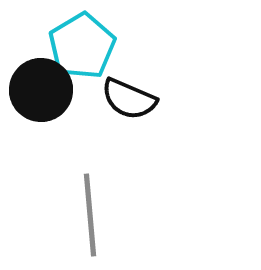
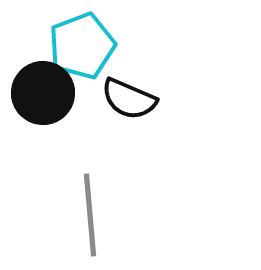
cyan pentagon: rotated 10 degrees clockwise
black circle: moved 2 px right, 3 px down
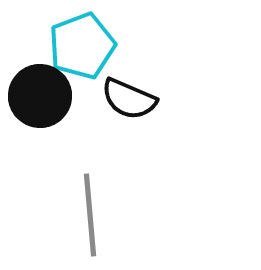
black circle: moved 3 px left, 3 px down
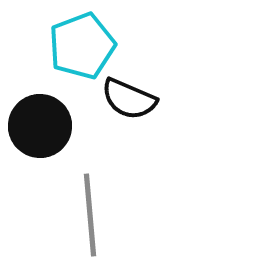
black circle: moved 30 px down
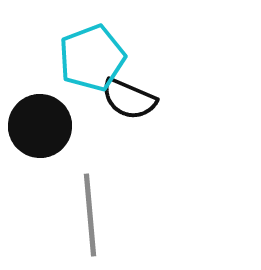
cyan pentagon: moved 10 px right, 12 px down
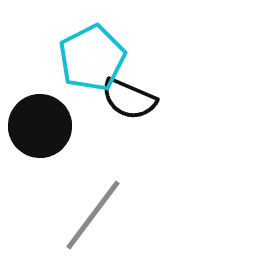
cyan pentagon: rotated 6 degrees counterclockwise
gray line: moved 3 px right; rotated 42 degrees clockwise
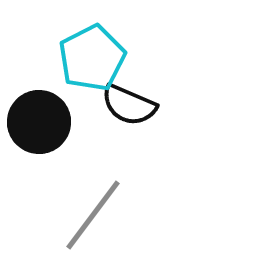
black semicircle: moved 6 px down
black circle: moved 1 px left, 4 px up
